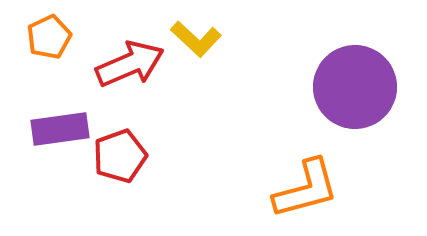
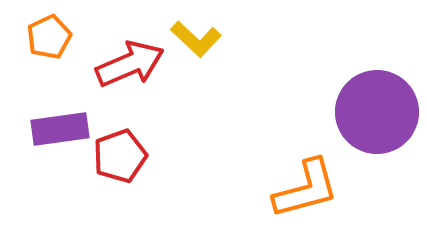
purple circle: moved 22 px right, 25 px down
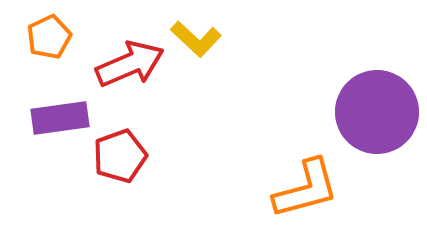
purple rectangle: moved 11 px up
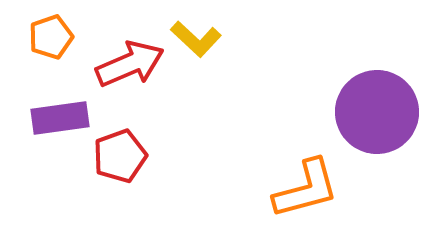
orange pentagon: moved 2 px right; rotated 6 degrees clockwise
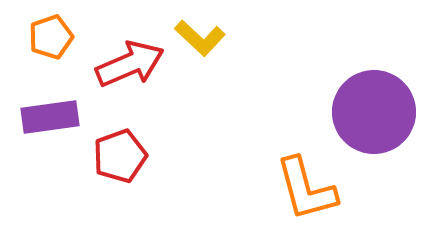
yellow L-shape: moved 4 px right, 1 px up
purple circle: moved 3 px left
purple rectangle: moved 10 px left, 1 px up
orange L-shape: rotated 90 degrees clockwise
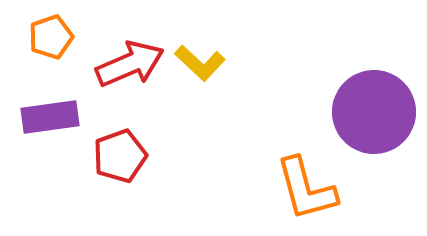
yellow L-shape: moved 25 px down
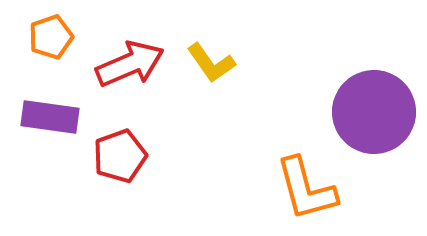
yellow L-shape: moved 11 px right; rotated 12 degrees clockwise
purple rectangle: rotated 16 degrees clockwise
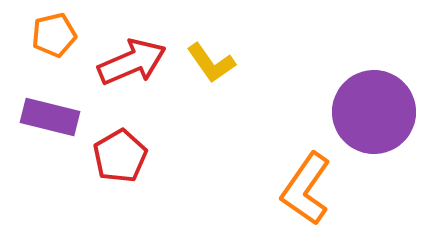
orange pentagon: moved 3 px right, 2 px up; rotated 6 degrees clockwise
red arrow: moved 2 px right, 2 px up
purple rectangle: rotated 6 degrees clockwise
red pentagon: rotated 10 degrees counterclockwise
orange L-shape: rotated 50 degrees clockwise
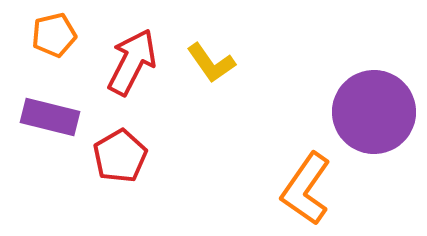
red arrow: rotated 40 degrees counterclockwise
